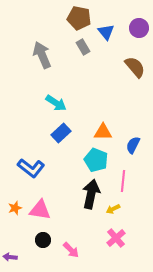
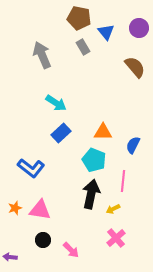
cyan pentagon: moved 2 px left
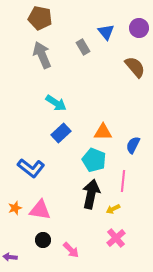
brown pentagon: moved 39 px left
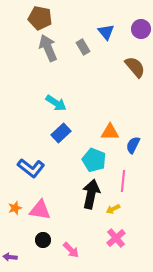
purple circle: moved 2 px right, 1 px down
gray arrow: moved 6 px right, 7 px up
orange triangle: moved 7 px right
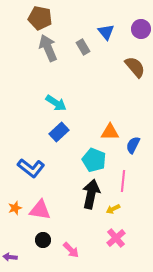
blue rectangle: moved 2 px left, 1 px up
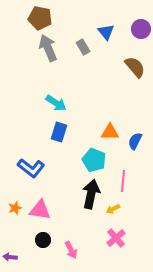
blue rectangle: rotated 30 degrees counterclockwise
blue semicircle: moved 2 px right, 4 px up
pink arrow: rotated 18 degrees clockwise
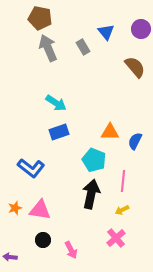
blue rectangle: rotated 54 degrees clockwise
yellow arrow: moved 9 px right, 1 px down
